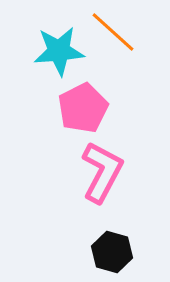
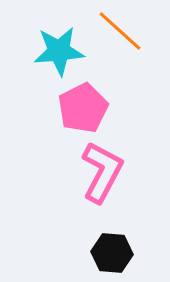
orange line: moved 7 px right, 1 px up
black hexagon: moved 1 px down; rotated 12 degrees counterclockwise
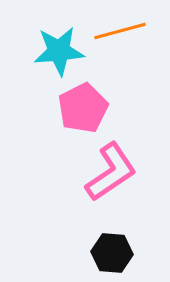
orange line: rotated 57 degrees counterclockwise
pink L-shape: moved 9 px right; rotated 28 degrees clockwise
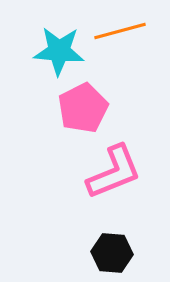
cyan star: rotated 9 degrees clockwise
pink L-shape: moved 3 px right; rotated 12 degrees clockwise
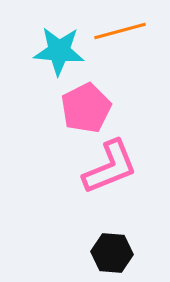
pink pentagon: moved 3 px right
pink L-shape: moved 4 px left, 5 px up
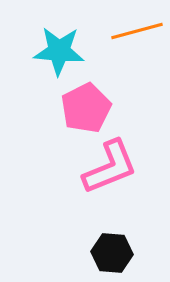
orange line: moved 17 px right
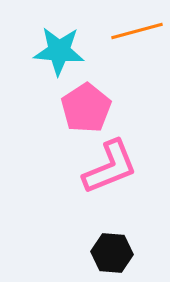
pink pentagon: rotated 6 degrees counterclockwise
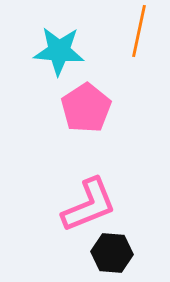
orange line: moved 2 px right; rotated 63 degrees counterclockwise
pink L-shape: moved 21 px left, 38 px down
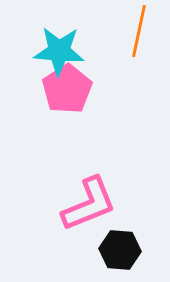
pink pentagon: moved 19 px left, 19 px up
pink L-shape: moved 1 px up
black hexagon: moved 8 px right, 3 px up
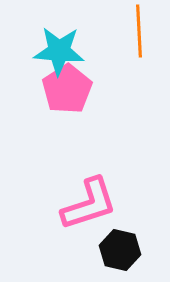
orange line: rotated 15 degrees counterclockwise
pink L-shape: rotated 4 degrees clockwise
black hexagon: rotated 9 degrees clockwise
